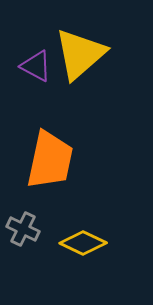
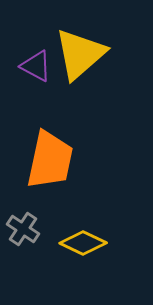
gray cross: rotated 8 degrees clockwise
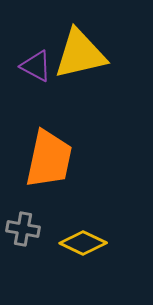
yellow triangle: rotated 28 degrees clockwise
orange trapezoid: moved 1 px left, 1 px up
gray cross: rotated 24 degrees counterclockwise
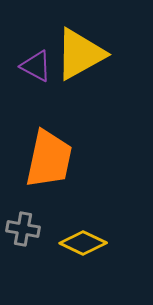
yellow triangle: rotated 16 degrees counterclockwise
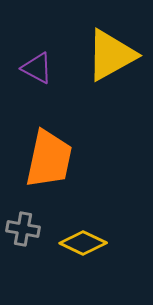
yellow triangle: moved 31 px right, 1 px down
purple triangle: moved 1 px right, 2 px down
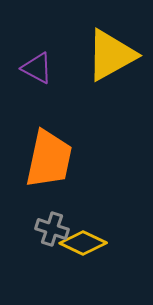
gray cross: moved 29 px right; rotated 8 degrees clockwise
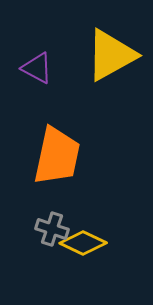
orange trapezoid: moved 8 px right, 3 px up
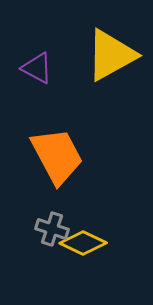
orange trapezoid: rotated 40 degrees counterclockwise
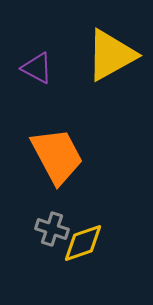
yellow diamond: rotated 45 degrees counterclockwise
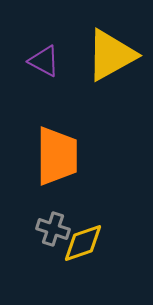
purple triangle: moved 7 px right, 7 px up
orange trapezoid: rotated 28 degrees clockwise
gray cross: moved 1 px right
